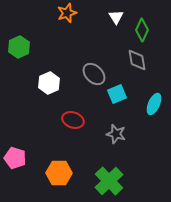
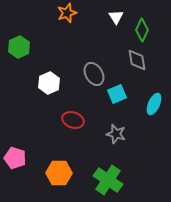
gray ellipse: rotated 15 degrees clockwise
green cross: moved 1 px left, 1 px up; rotated 12 degrees counterclockwise
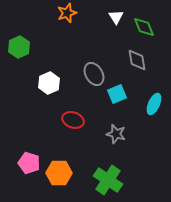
green diamond: moved 2 px right, 3 px up; rotated 45 degrees counterclockwise
pink pentagon: moved 14 px right, 5 px down
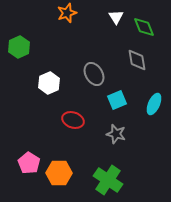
cyan square: moved 6 px down
pink pentagon: rotated 15 degrees clockwise
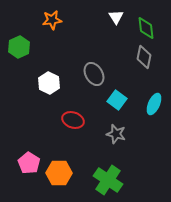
orange star: moved 15 px left, 7 px down; rotated 12 degrees clockwise
green diamond: moved 2 px right, 1 px down; rotated 15 degrees clockwise
gray diamond: moved 7 px right, 3 px up; rotated 20 degrees clockwise
white hexagon: rotated 10 degrees counterclockwise
cyan square: rotated 30 degrees counterclockwise
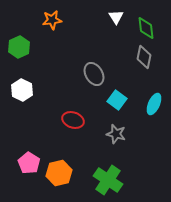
white hexagon: moved 27 px left, 7 px down
orange hexagon: rotated 15 degrees counterclockwise
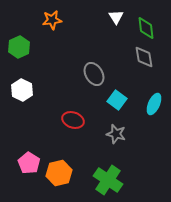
gray diamond: rotated 20 degrees counterclockwise
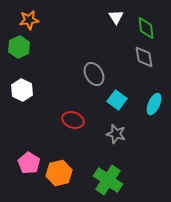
orange star: moved 23 px left
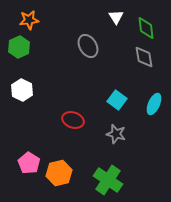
gray ellipse: moved 6 px left, 28 px up
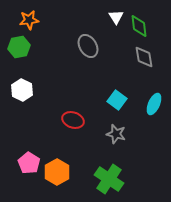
green diamond: moved 7 px left, 2 px up
green hexagon: rotated 15 degrees clockwise
orange hexagon: moved 2 px left, 1 px up; rotated 15 degrees counterclockwise
green cross: moved 1 px right, 1 px up
